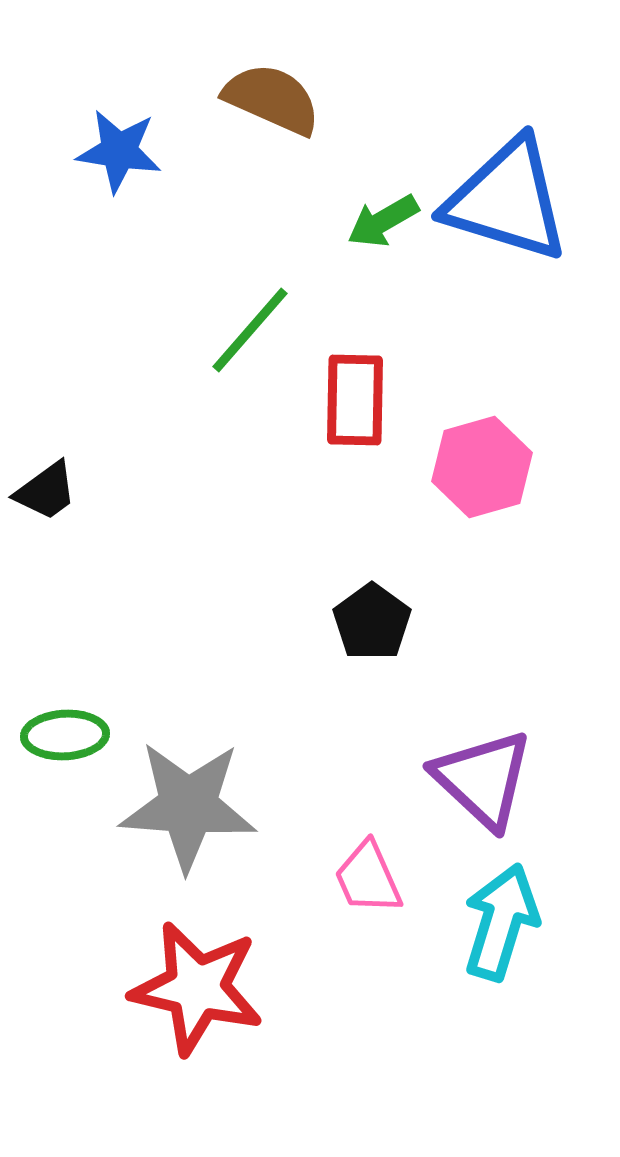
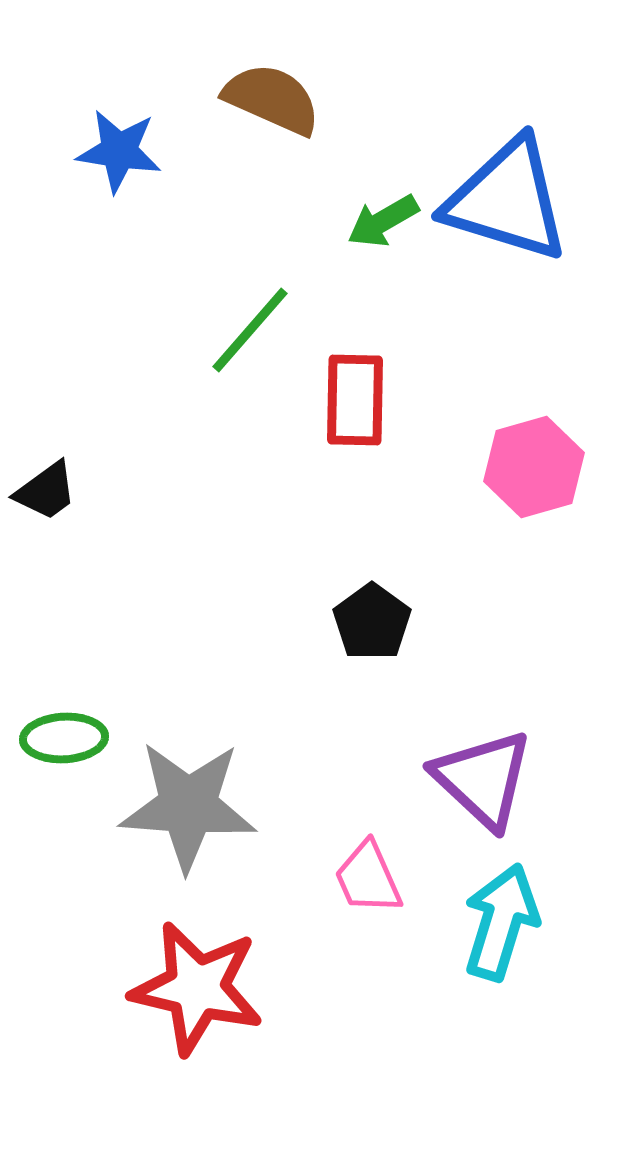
pink hexagon: moved 52 px right
green ellipse: moved 1 px left, 3 px down
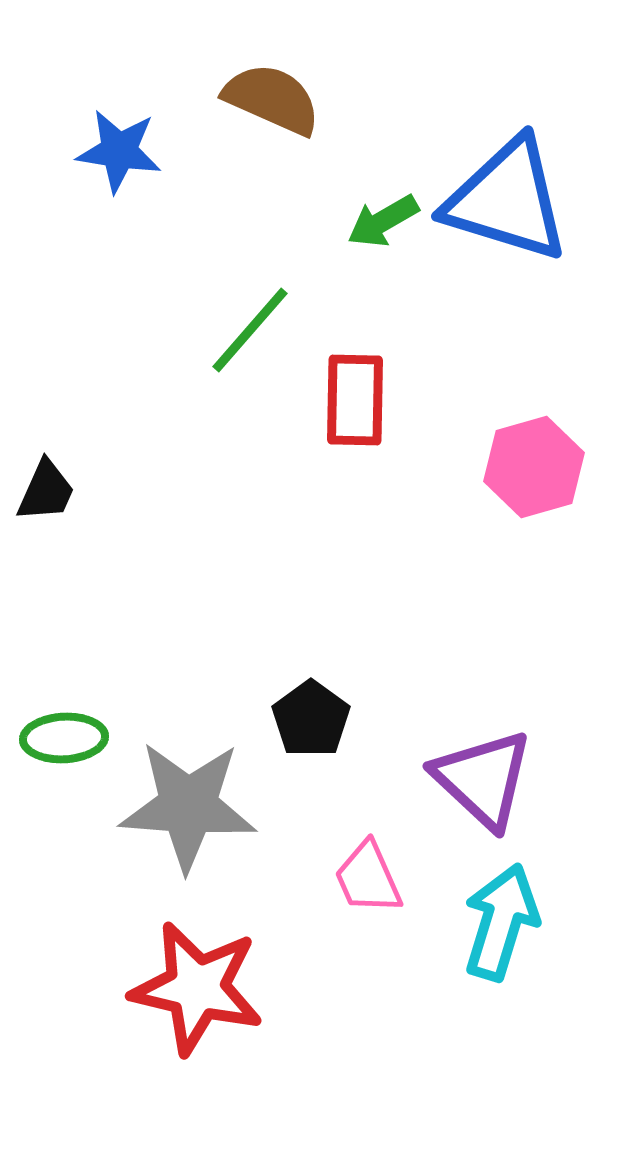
black trapezoid: rotated 30 degrees counterclockwise
black pentagon: moved 61 px left, 97 px down
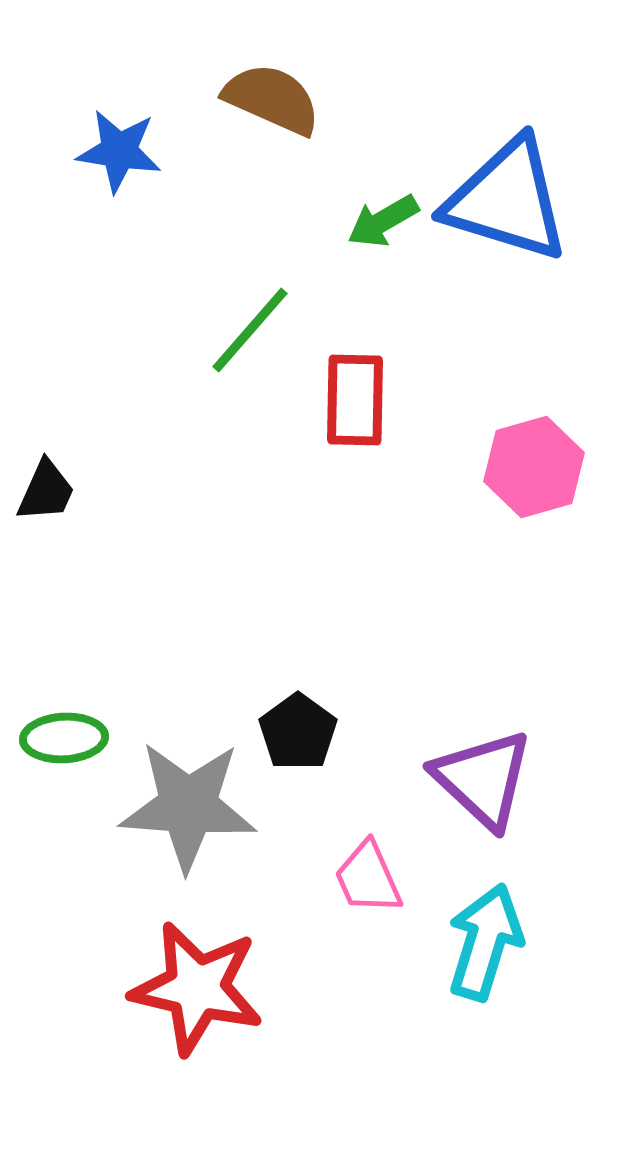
black pentagon: moved 13 px left, 13 px down
cyan arrow: moved 16 px left, 20 px down
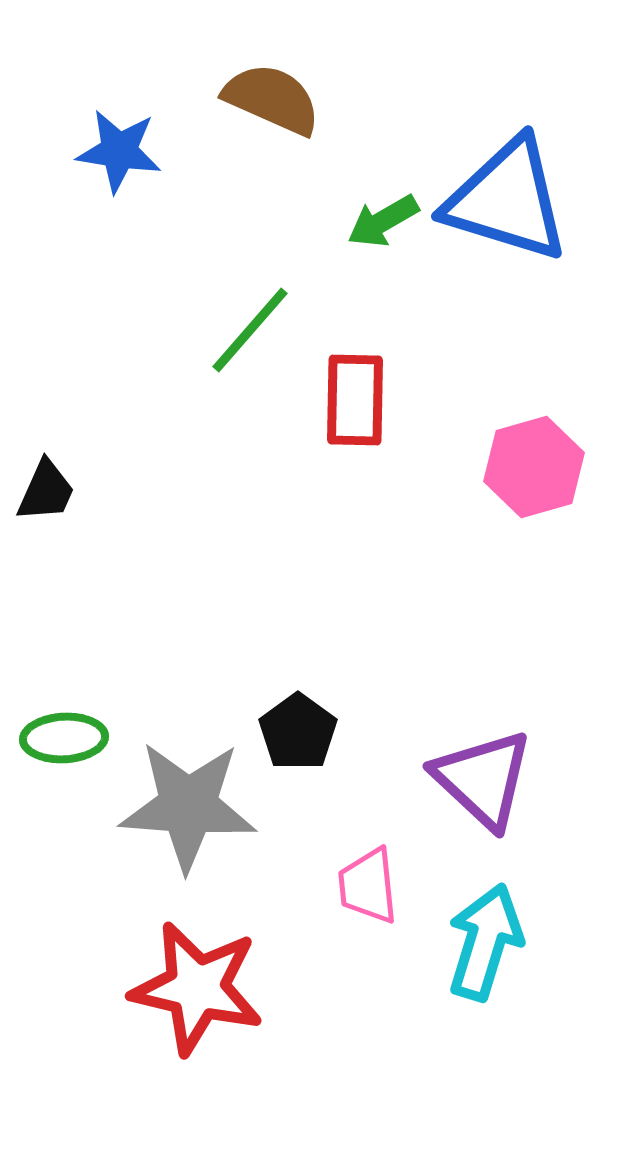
pink trapezoid: moved 8 px down; rotated 18 degrees clockwise
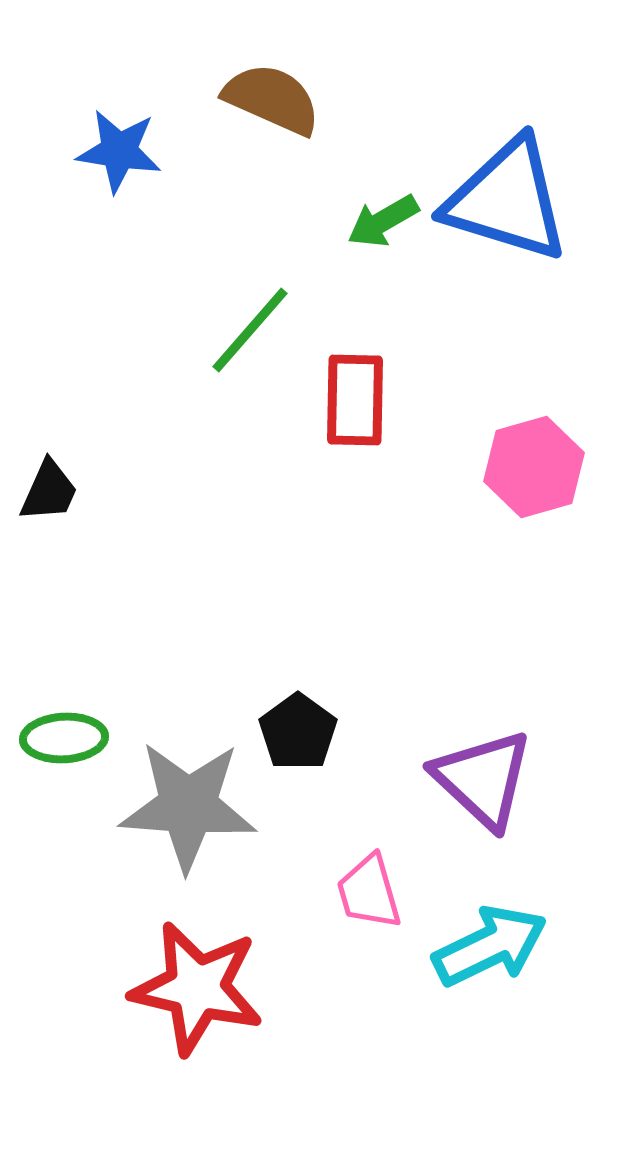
black trapezoid: moved 3 px right
pink trapezoid: moved 1 px right, 6 px down; rotated 10 degrees counterclockwise
cyan arrow: moved 5 px right, 4 px down; rotated 47 degrees clockwise
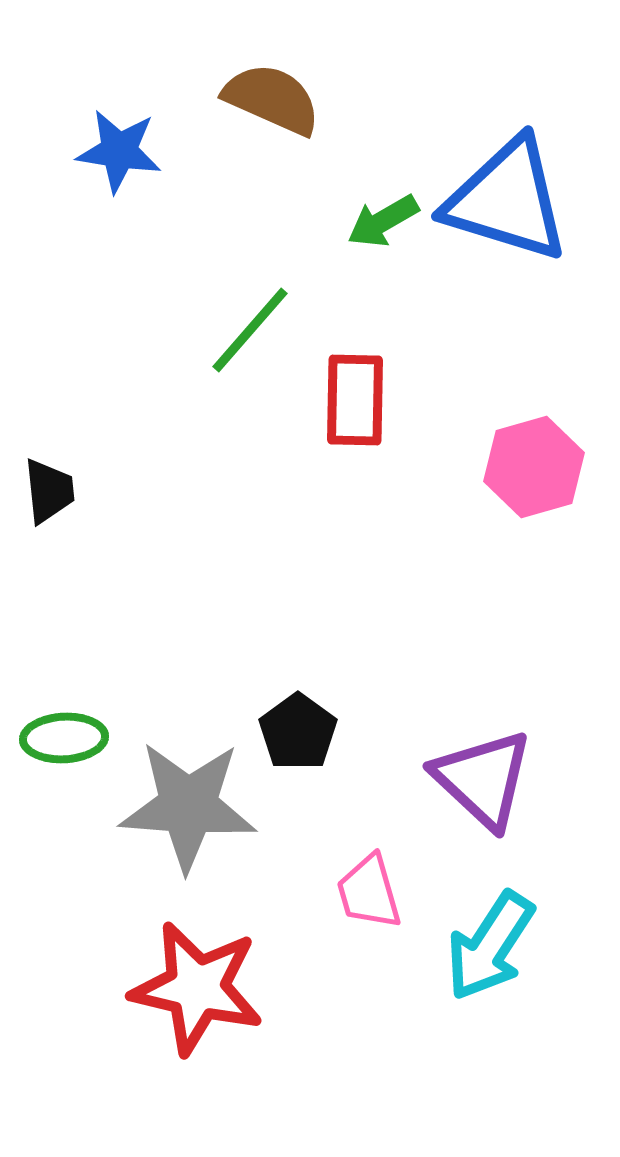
black trapezoid: rotated 30 degrees counterclockwise
cyan arrow: rotated 149 degrees clockwise
